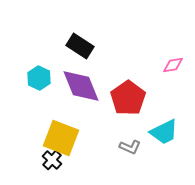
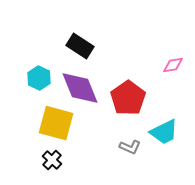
purple diamond: moved 1 px left, 2 px down
yellow square: moved 5 px left, 15 px up; rotated 6 degrees counterclockwise
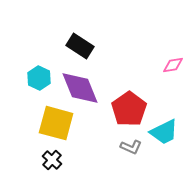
red pentagon: moved 1 px right, 11 px down
gray L-shape: moved 1 px right
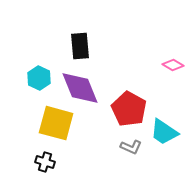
black rectangle: rotated 52 degrees clockwise
pink diamond: rotated 40 degrees clockwise
red pentagon: rotated 8 degrees counterclockwise
cyan trapezoid: rotated 60 degrees clockwise
black cross: moved 7 px left, 2 px down; rotated 24 degrees counterclockwise
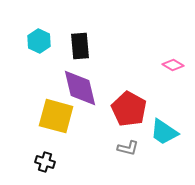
cyan hexagon: moved 37 px up
purple diamond: rotated 9 degrees clockwise
yellow square: moved 7 px up
gray L-shape: moved 3 px left, 1 px down; rotated 10 degrees counterclockwise
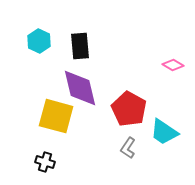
gray L-shape: rotated 110 degrees clockwise
